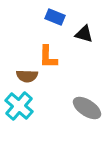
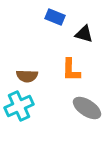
orange L-shape: moved 23 px right, 13 px down
cyan cross: rotated 24 degrees clockwise
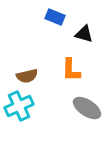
brown semicircle: rotated 15 degrees counterclockwise
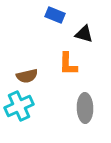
blue rectangle: moved 2 px up
orange L-shape: moved 3 px left, 6 px up
gray ellipse: moved 2 px left; rotated 56 degrees clockwise
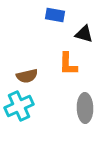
blue rectangle: rotated 12 degrees counterclockwise
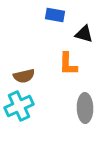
brown semicircle: moved 3 px left
